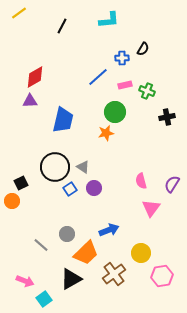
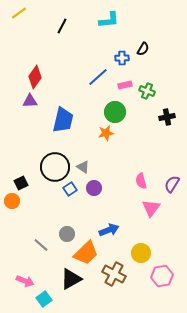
red diamond: rotated 25 degrees counterclockwise
brown cross: rotated 25 degrees counterclockwise
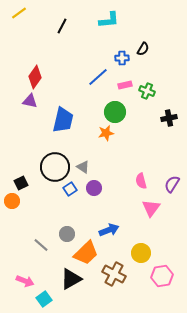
purple triangle: rotated 14 degrees clockwise
black cross: moved 2 px right, 1 px down
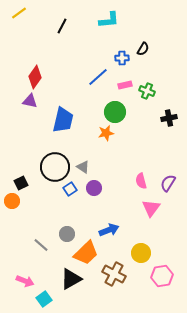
purple semicircle: moved 4 px left, 1 px up
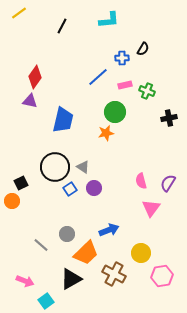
cyan square: moved 2 px right, 2 px down
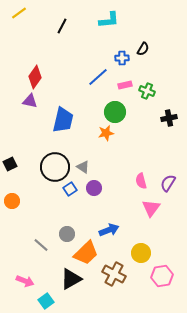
black square: moved 11 px left, 19 px up
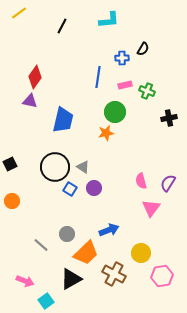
blue line: rotated 40 degrees counterclockwise
blue square: rotated 24 degrees counterclockwise
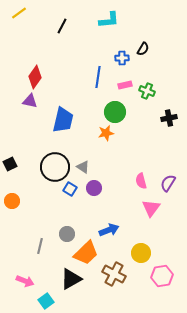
gray line: moved 1 px left, 1 px down; rotated 63 degrees clockwise
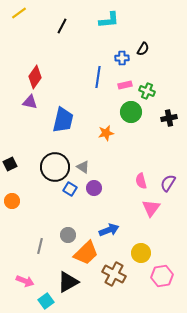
purple triangle: moved 1 px down
green circle: moved 16 px right
gray circle: moved 1 px right, 1 px down
black triangle: moved 3 px left, 3 px down
